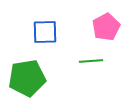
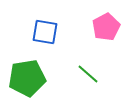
blue square: rotated 12 degrees clockwise
green line: moved 3 px left, 13 px down; rotated 45 degrees clockwise
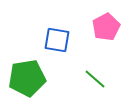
blue square: moved 12 px right, 8 px down
green line: moved 7 px right, 5 px down
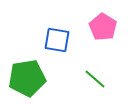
pink pentagon: moved 3 px left; rotated 12 degrees counterclockwise
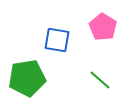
green line: moved 5 px right, 1 px down
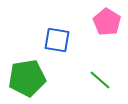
pink pentagon: moved 4 px right, 5 px up
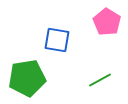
green line: rotated 70 degrees counterclockwise
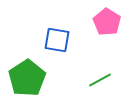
green pentagon: rotated 24 degrees counterclockwise
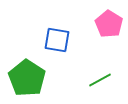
pink pentagon: moved 2 px right, 2 px down
green pentagon: rotated 6 degrees counterclockwise
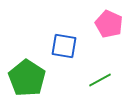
pink pentagon: rotated 8 degrees counterclockwise
blue square: moved 7 px right, 6 px down
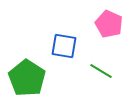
green line: moved 1 px right, 9 px up; rotated 60 degrees clockwise
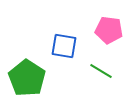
pink pentagon: moved 6 px down; rotated 16 degrees counterclockwise
